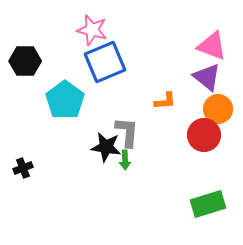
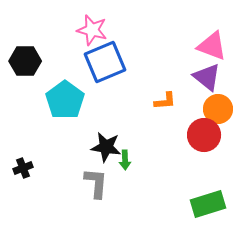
gray L-shape: moved 31 px left, 51 px down
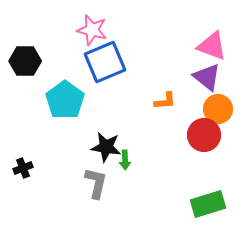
gray L-shape: rotated 8 degrees clockwise
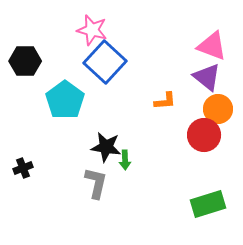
blue square: rotated 24 degrees counterclockwise
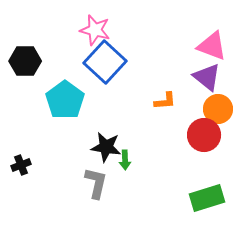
pink star: moved 3 px right
black cross: moved 2 px left, 3 px up
green rectangle: moved 1 px left, 6 px up
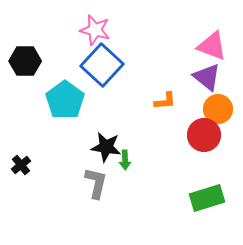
blue square: moved 3 px left, 3 px down
black cross: rotated 18 degrees counterclockwise
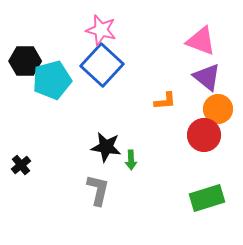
pink star: moved 6 px right
pink triangle: moved 11 px left, 5 px up
cyan pentagon: moved 13 px left, 20 px up; rotated 21 degrees clockwise
green arrow: moved 6 px right
gray L-shape: moved 2 px right, 7 px down
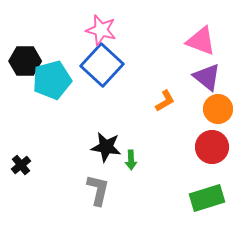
orange L-shape: rotated 25 degrees counterclockwise
red circle: moved 8 px right, 12 px down
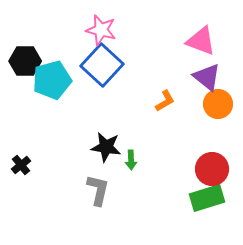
orange circle: moved 5 px up
red circle: moved 22 px down
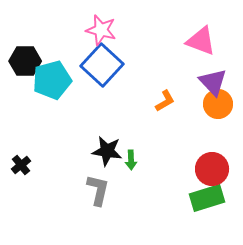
purple triangle: moved 6 px right, 5 px down; rotated 8 degrees clockwise
black star: moved 1 px right, 4 px down
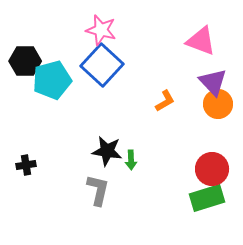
black cross: moved 5 px right; rotated 30 degrees clockwise
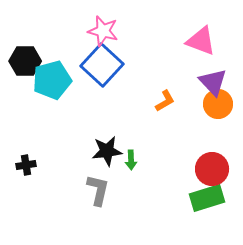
pink star: moved 2 px right, 1 px down
black star: rotated 16 degrees counterclockwise
